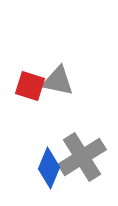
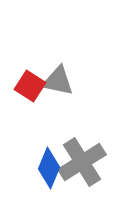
red square: rotated 16 degrees clockwise
gray cross: moved 5 px down
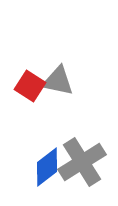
blue diamond: moved 2 px left, 1 px up; rotated 30 degrees clockwise
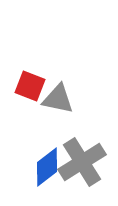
gray triangle: moved 18 px down
red square: rotated 12 degrees counterclockwise
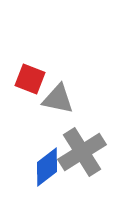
red square: moved 7 px up
gray cross: moved 10 px up
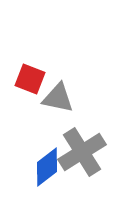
gray triangle: moved 1 px up
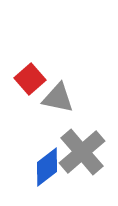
red square: rotated 28 degrees clockwise
gray cross: rotated 9 degrees counterclockwise
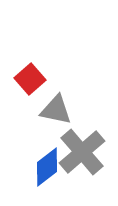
gray triangle: moved 2 px left, 12 px down
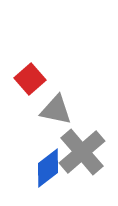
blue diamond: moved 1 px right, 1 px down
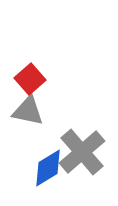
gray triangle: moved 28 px left, 1 px down
blue diamond: rotated 6 degrees clockwise
